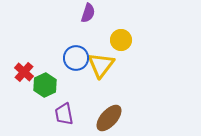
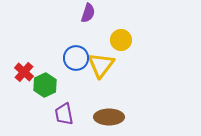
brown ellipse: moved 1 px up; rotated 48 degrees clockwise
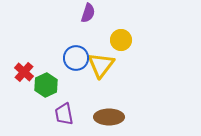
green hexagon: moved 1 px right
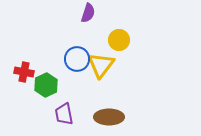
yellow circle: moved 2 px left
blue circle: moved 1 px right, 1 px down
red cross: rotated 30 degrees counterclockwise
